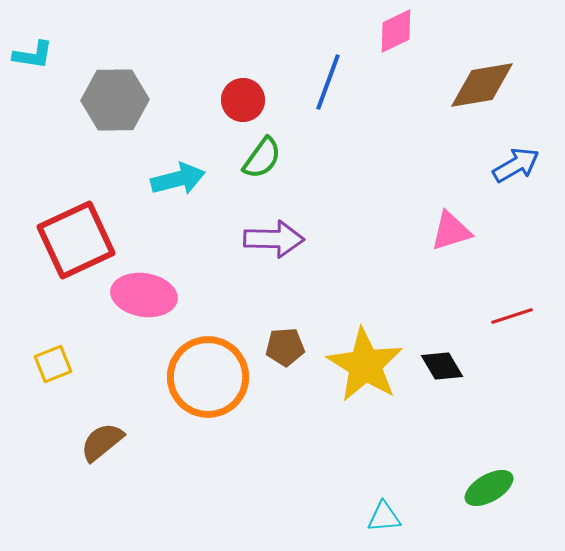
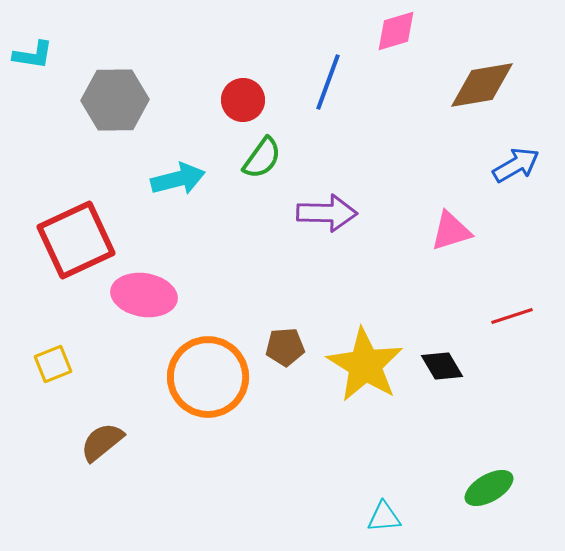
pink diamond: rotated 9 degrees clockwise
purple arrow: moved 53 px right, 26 px up
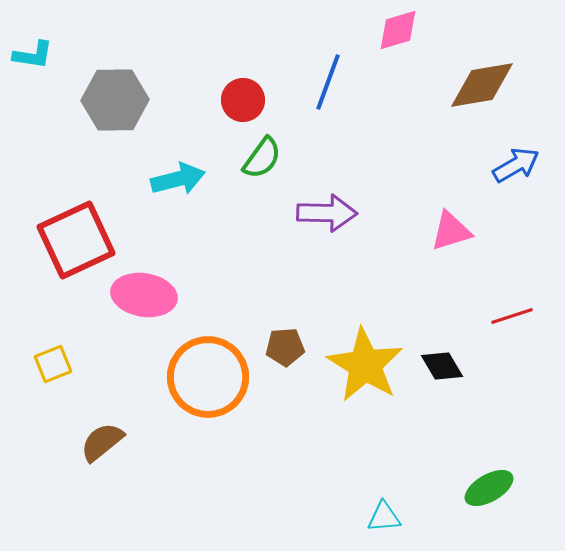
pink diamond: moved 2 px right, 1 px up
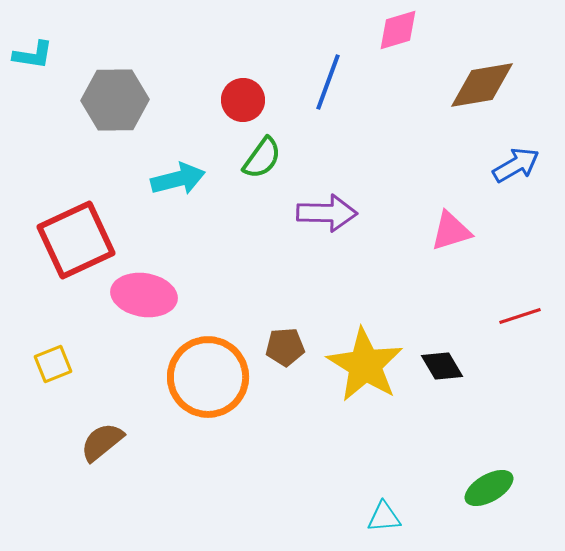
red line: moved 8 px right
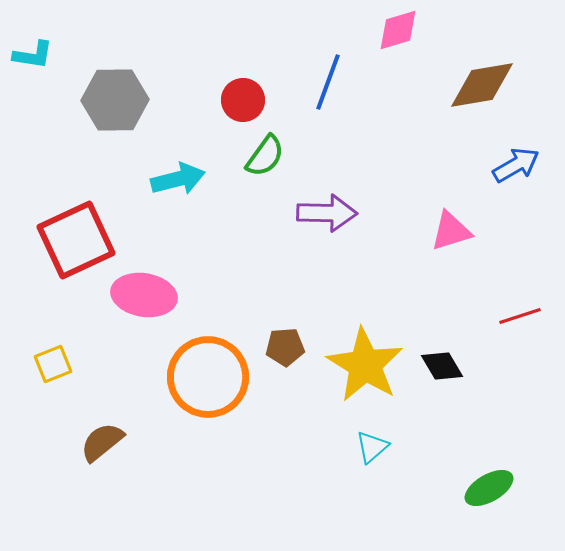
green semicircle: moved 3 px right, 2 px up
cyan triangle: moved 12 px left, 70 px up; rotated 36 degrees counterclockwise
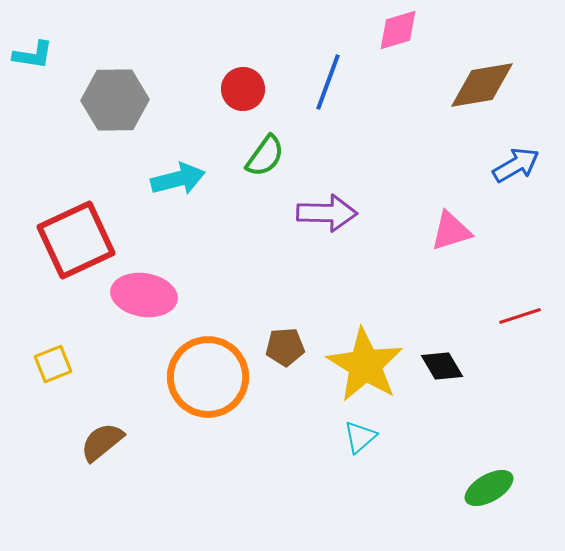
red circle: moved 11 px up
cyan triangle: moved 12 px left, 10 px up
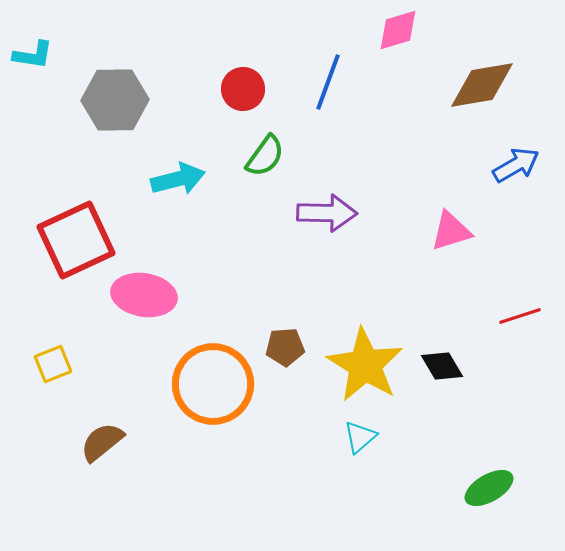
orange circle: moved 5 px right, 7 px down
